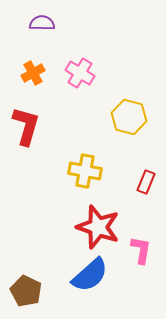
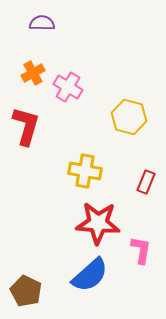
pink cross: moved 12 px left, 14 px down
red star: moved 4 px up; rotated 15 degrees counterclockwise
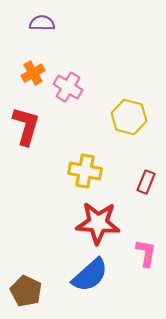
pink L-shape: moved 5 px right, 3 px down
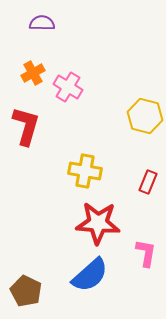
yellow hexagon: moved 16 px right, 1 px up
red rectangle: moved 2 px right
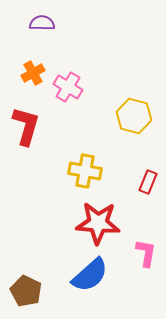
yellow hexagon: moved 11 px left
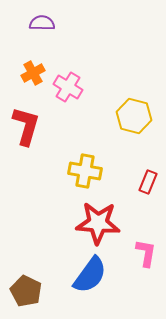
blue semicircle: rotated 12 degrees counterclockwise
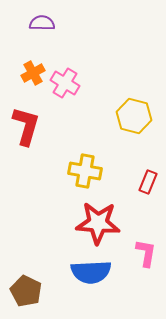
pink cross: moved 3 px left, 4 px up
blue semicircle: moved 1 px right, 3 px up; rotated 51 degrees clockwise
